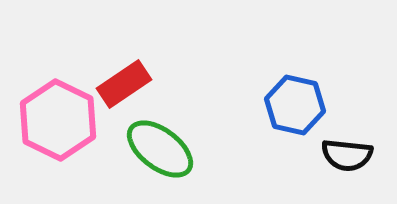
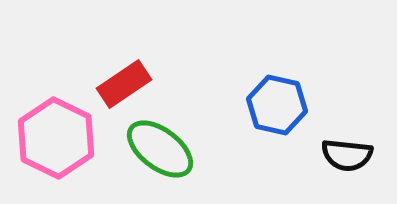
blue hexagon: moved 18 px left
pink hexagon: moved 2 px left, 18 px down
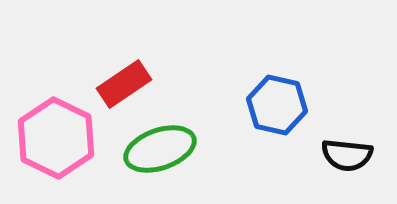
green ellipse: rotated 56 degrees counterclockwise
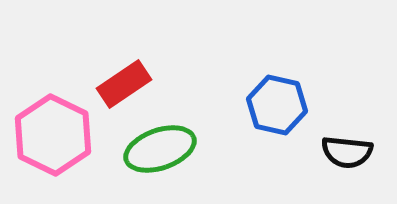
pink hexagon: moved 3 px left, 3 px up
black semicircle: moved 3 px up
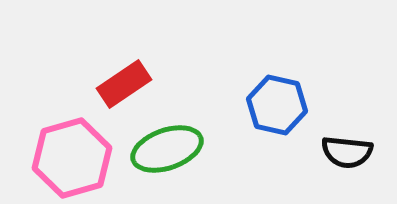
pink hexagon: moved 19 px right, 23 px down; rotated 18 degrees clockwise
green ellipse: moved 7 px right
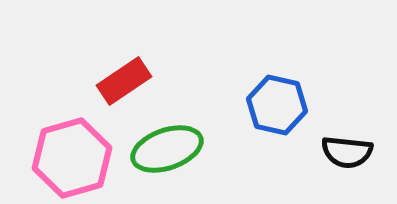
red rectangle: moved 3 px up
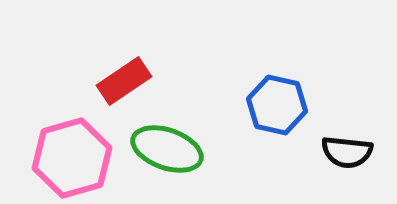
green ellipse: rotated 38 degrees clockwise
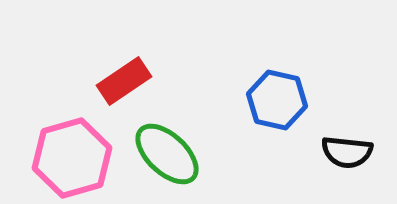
blue hexagon: moved 5 px up
green ellipse: moved 5 px down; rotated 24 degrees clockwise
